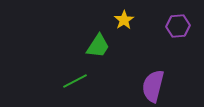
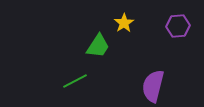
yellow star: moved 3 px down
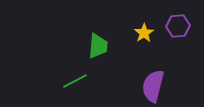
yellow star: moved 20 px right, 10 px down
green trapezoid: rotated 28 degrees counterclockwise
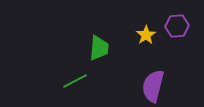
purple hexagon: moved 1 px left
yellow star: moved 2 px right, 2 px down
green trapezoid: moved 1 px right, 2 px down
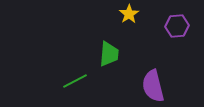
yellow star: moved 17 px left, 21 px up
green trapezoid: moved 10 px right, 6 px down
purple semicircle: rotated 28 degrees counterclockwise
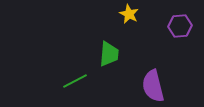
yellow star: rotated 12 degrees counterclockwise
purple hexagon: moved 3 px right
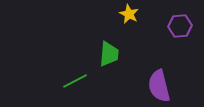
purple semicircle: moved 6 px right
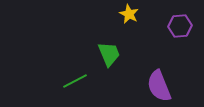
green trapezoid: rotated 28 degrees counterclockwise
purple semicircle: rotated 8 degrees counterclockwise
